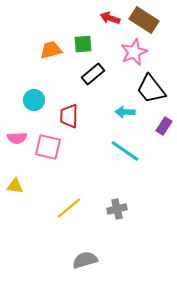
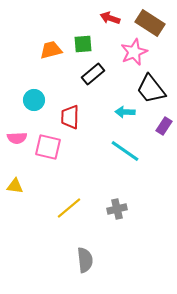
brown rectangle: moved 6 px right, 3 px down
red trapezoid: moved 1 px right, 1 px down
gray semicircle: rotated 100 degrees clockwise
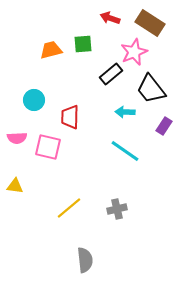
black rectangle: moved 18 px right
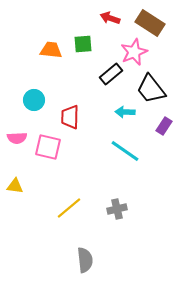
orange trapezoid: rotated 20 degrees clockwise
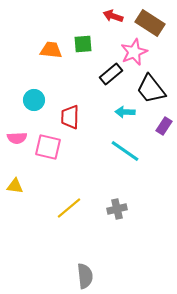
red arrow: moved 3 px right, 2 px up
gray semicircle: moved 16 px down
